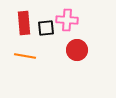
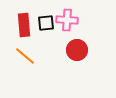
red rectangle: moved 2 px down
black square: moved 5 px up
orange line: rotated 30 degrees clockwise
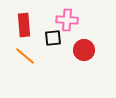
black square: moved 7 px right, 15 px down
red circle: moved 7 px right
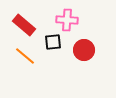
red rectangle: rotated 45 degrees counterclockwise
black square: moved 4 px down
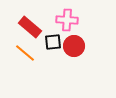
red rectangle: moved 6 px right, 2 px down
red circle: moved 10 px left, 4 px up
orange line: moved 3 px up
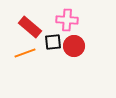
orange line: rotated 60 degrees counterclockwise
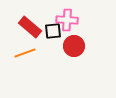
black square: moved 11 px up
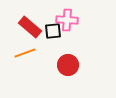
red circle: moved 6 px left, 19 px down
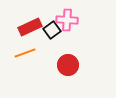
red rectangle: rotated 65 degrees counterclockwise
black square: moved 1 px left, 1 px up; rotated 30 degrees counterclockwise
